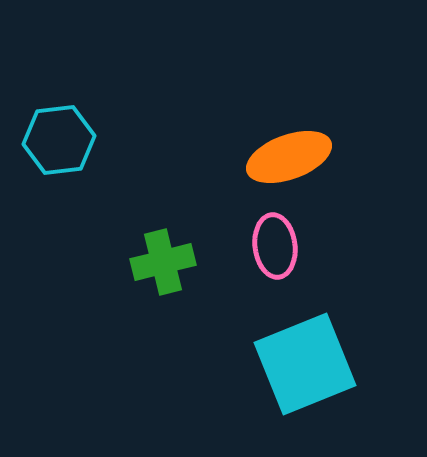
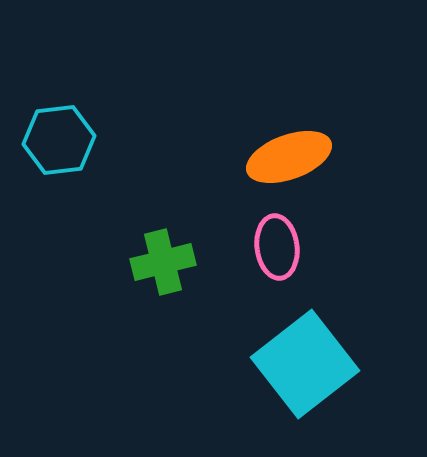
pink ellipse: moved 2 px right, 1 px down
cyan square: rotated 16 degrees counterclockwise
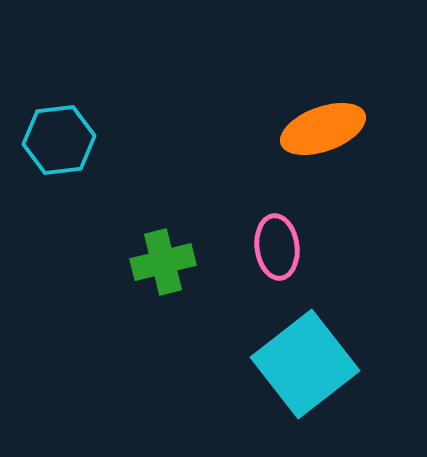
orange ellipse: moved 34 px right, 28 px up
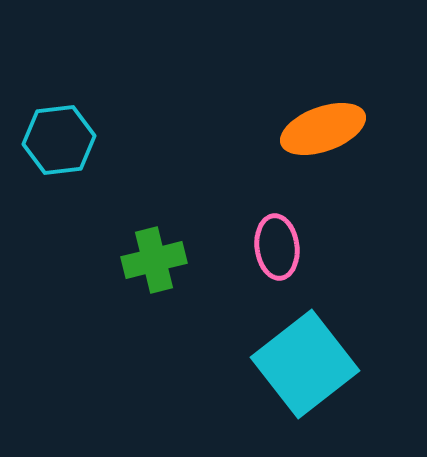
green cross: moved 9 px left, 2 px up
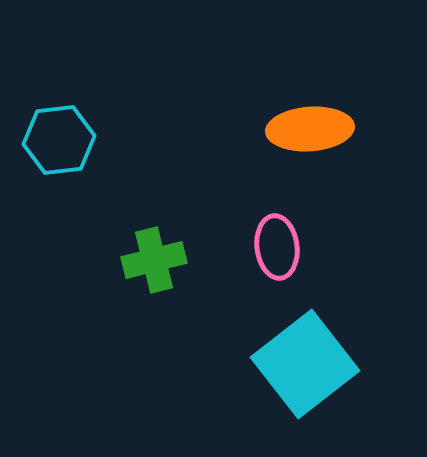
orange ellipse: moved 13 px left; rotated 16 degrees clockwise
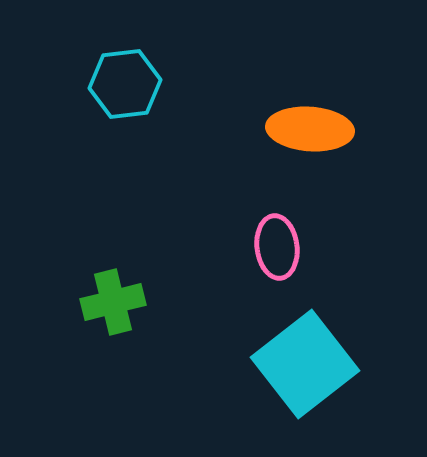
orange ellipse: rotated 8 degrees clockwise
cyan hexagon: moved 66 px right, 56 px up
green cross: moved 41 px left, 42 px down
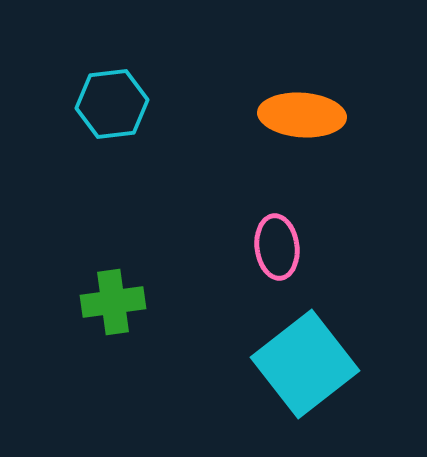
cyan hexagon: moved 13 px left, 20 px down
orange ellipse: moved 8 px left, 14 px up
green cross: rotated 6 degrees clockwise
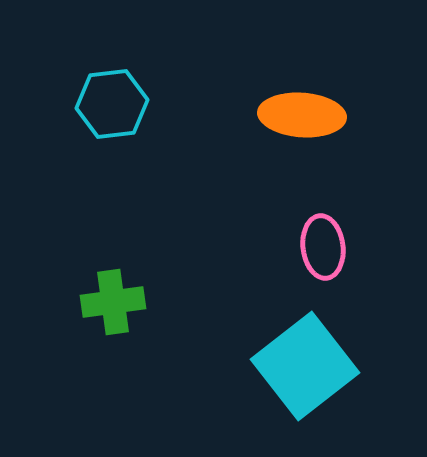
pink ellipse: moved 46 px right
cyan square: moved 2 px down
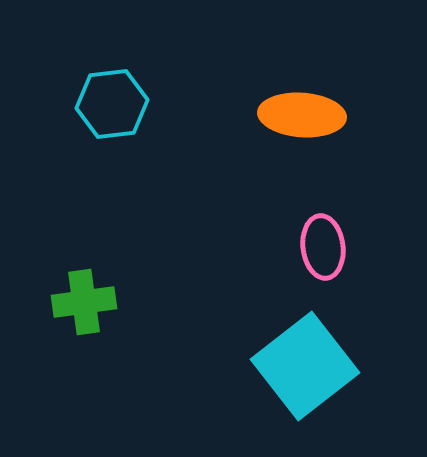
green cross: moved 29 px left
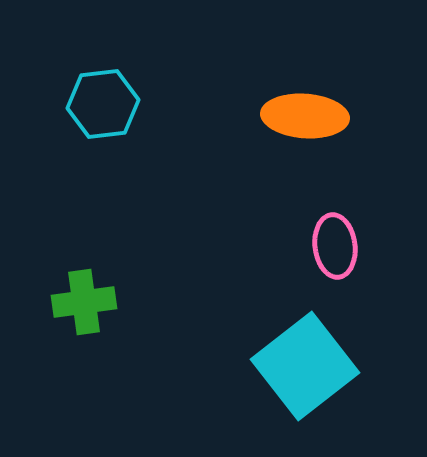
cyan hexagon: moved 9 px left
orange ellipse: moved 3 px right, 1 px down
pink ellipse: moved 12 px right, 1 px up
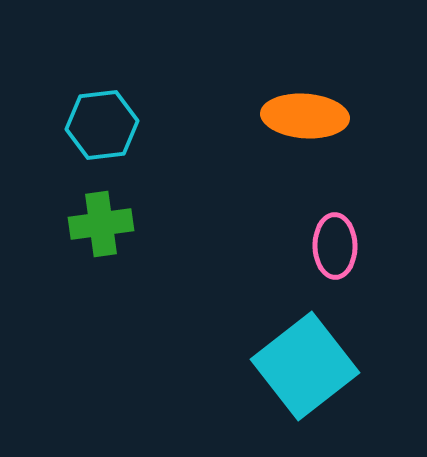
cyan hexagon: moved 1 px left, 21 px down
pink ellipse: rotated 6 degrees clockwise
green cross: moved 17 px right, 78 px up
